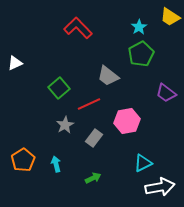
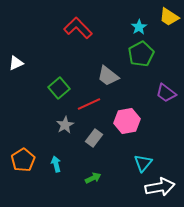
yellow trapezoid: moved 1 px left
white triangle: moved 1 px right
cyan triangle: rotated 24 degrees counterclockwise
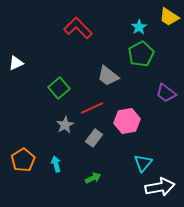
red line: moved 3 px right, 4 px down
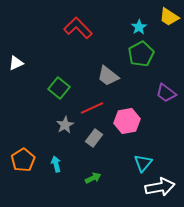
green square: rotated 10 degrees counterclockwise
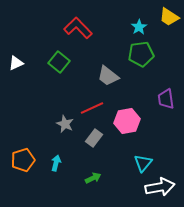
green pentagon: rotated 20 degrees clockwise
green square: moved 26 px up
purple trapezoid: moved 6 px down; rotated 45 degrees clockwise
gray star: moved 1 px up; rotated 18 degrees counterclockwise
orange pentagon: rotated 15 degrees clockwise
cyan arrow: moved 1 px up; rotated 28 degrees clockwise
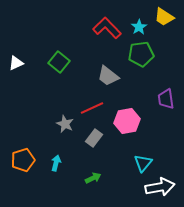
yellow trapezoid: moved 5 px left
red L-shape: moved 29 px right
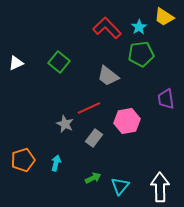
red line: moved 3 px left
cyan triangle: moved 23 px left, 23 px down
white arrow: rotated 80 degrees counterclockwise
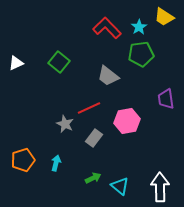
cyan triangle: rotated 30 degrees counterclockwise
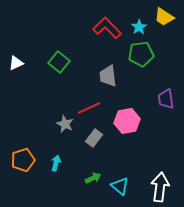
gray trapezoid: rotated 45 degrees clockwise
white arrow: rotated 8 degrees clockwise
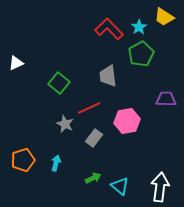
red L-shape: moved 2 px right, 1 px down
green pentagon: rotated 20 degrees counterclockwise
green square: moved 21 px down
purple trapezoid: rotated 100 degrees clockwise
